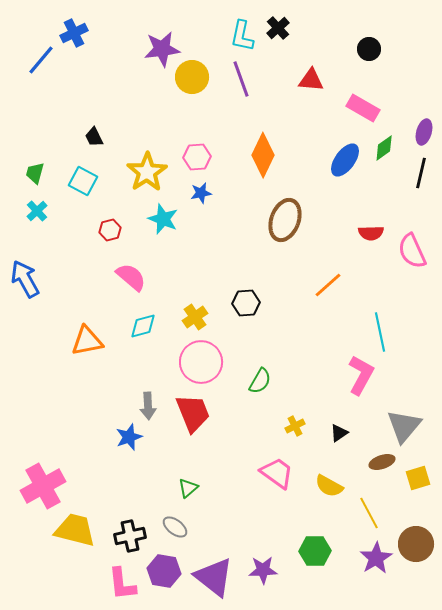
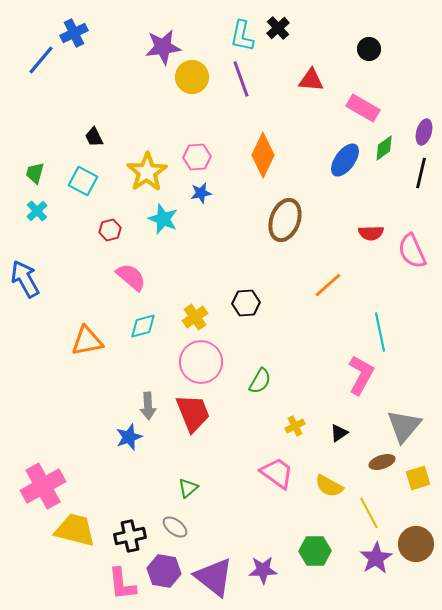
purple star at (162, 49): moved 1 px right, 2 px up
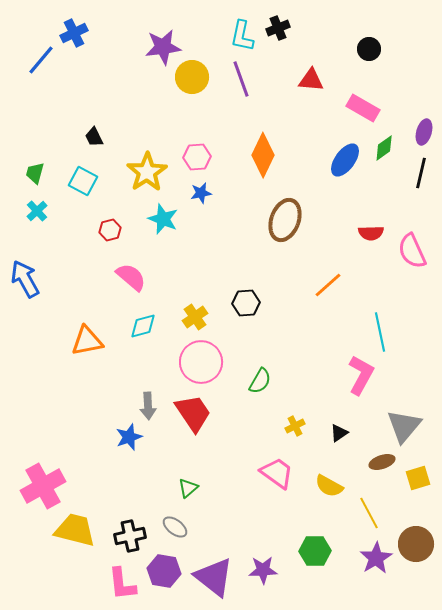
black cross at (278, 28): rotated 20 degrees clockwise
red trapezoid at (193, 413): rotated 12 degrees counterclockwise
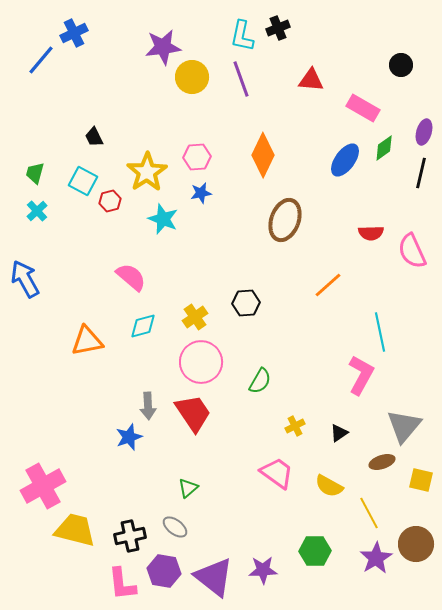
black circle at (369, 49): moved 32 px right, 16 px down
red hexagon at (110, 230): moved 29 px up
yellow square at (418, 478): moved 3 px right, 2 px down; rotated 30 degrees clockwise
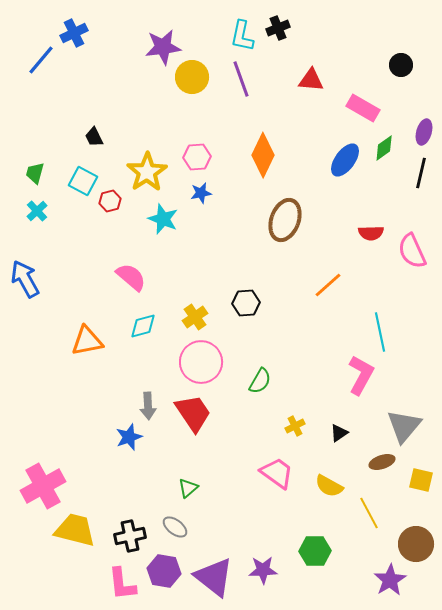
purple star at (376, 558): moved 14 px right, 22 px down
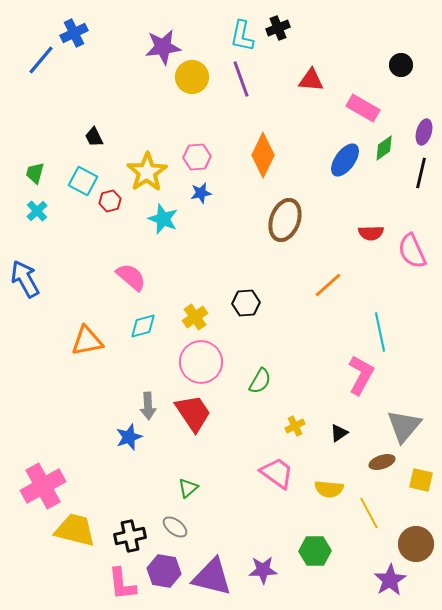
yellow semicircle at (329, 486): moved 3 px down; rotated 24 degrees counterclockwise
purple triangle at (214, 577): moved 2 px left; rotated 24 degrees counterclockwise
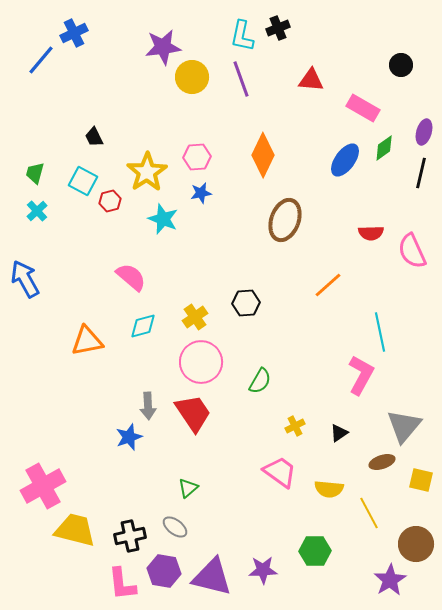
pink trapezoid at (277, 473): moved 3 px right, 1 px up
